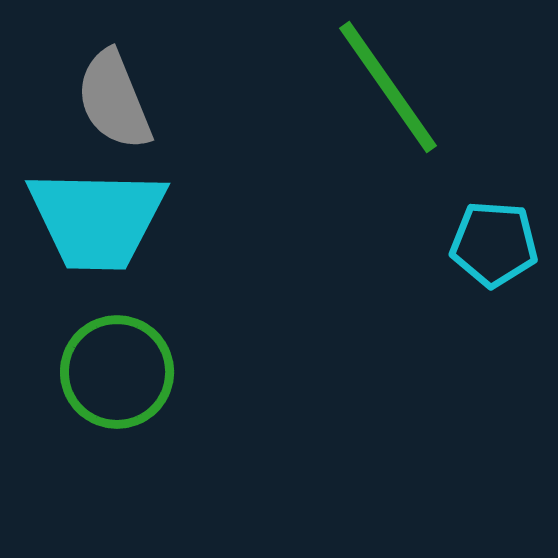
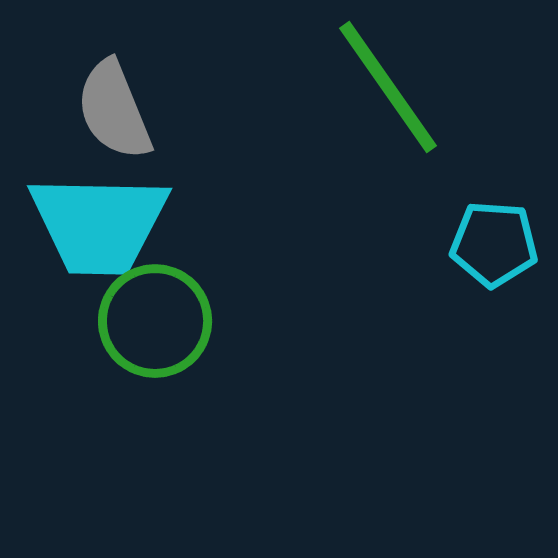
gray semicircle: moved 10 px down
cyan trapezoid: moved 2 px right, 5 px down
green circle: moved 38 px right, 51 px up
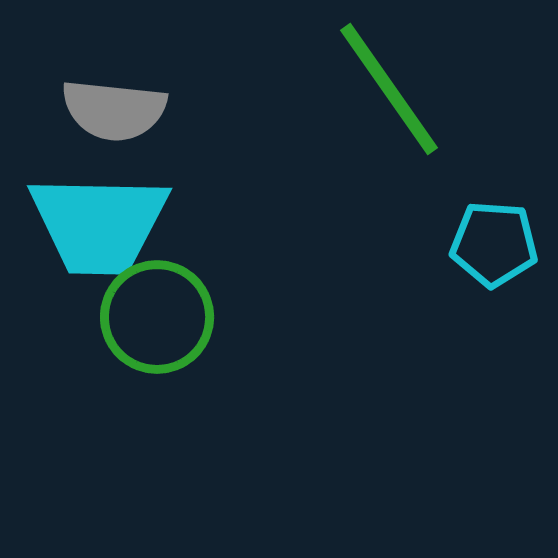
green line: moved 1 px right, 2 px down
gray semicircle: rotated 62 degrees counterclockwise
green circle: moved 2 px right, 4 px up
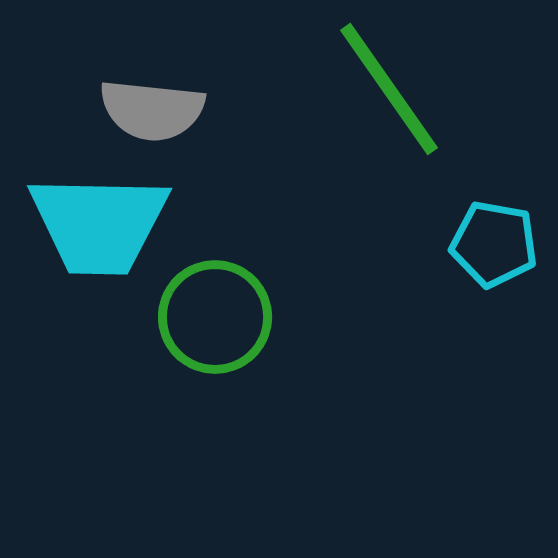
gray semicircle: moved 38 px right
cyan pentagon: rotated 6 degrees clockwise
green circle: moved 58 px right
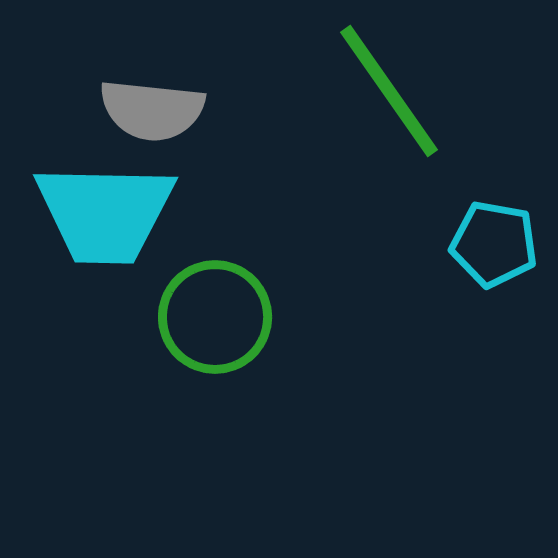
green line: moved 2 px down
cyan trapezoid: moved 6 px right, 11 px up
